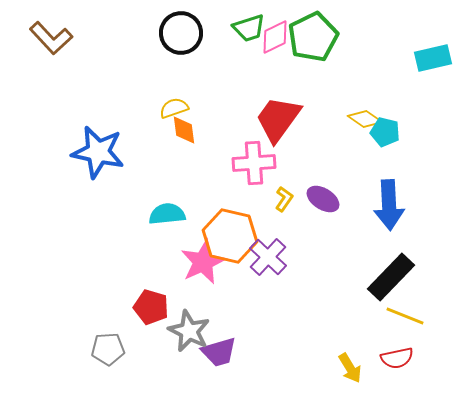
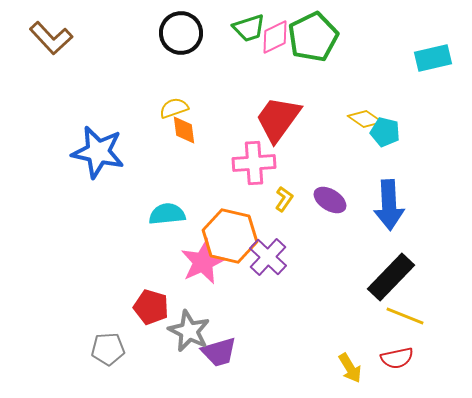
purple ellipse: moved 7 px right, 1 px down
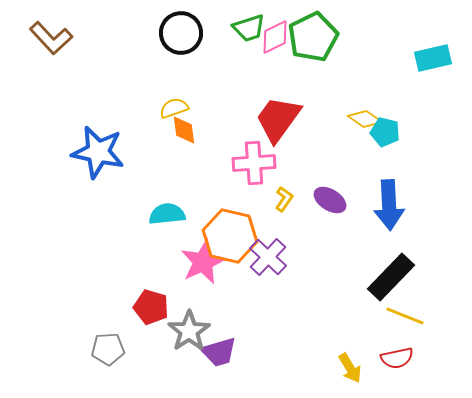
gray star: rotated 12 degrees clockwise
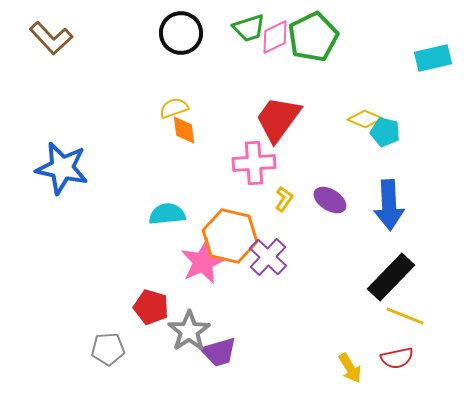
yellow diamond: rotated 12 degrees counterclockwise
blue star: moved 36 px left, 16 px down
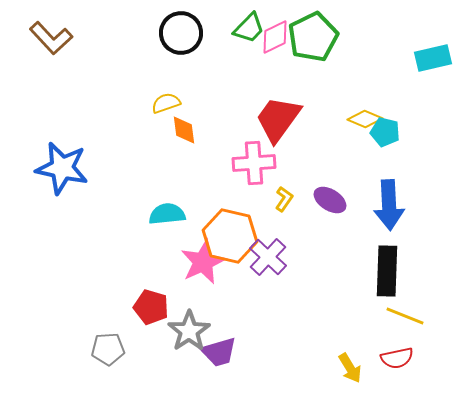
green trapezoid: rotated 28 degrees counterclockwise
yellow semicircle: moved 8 px left, 5 px up
black rectangle: moved 4 px left, 6 px up; rotated 42 degrees counterclockwise
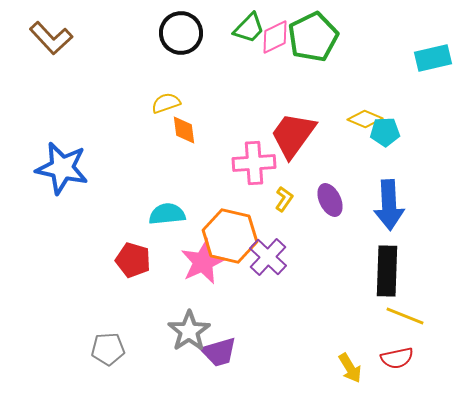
red trapezoid: moved 15 px right, 16 px down
cyan pentagon: rotated 16 degrees counterclockwise
purple ellipse: rotated 32 degrees clockwise
red pentagon: moved 18 px left, 47 px up
